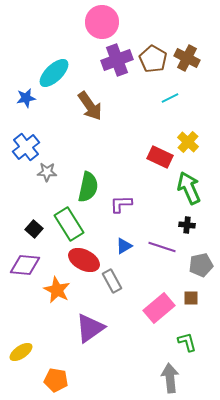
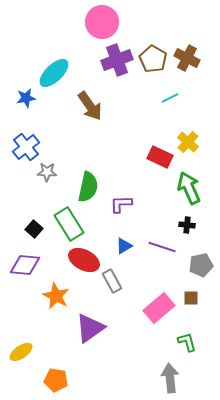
orange star: moved 1 px left, 6 px down
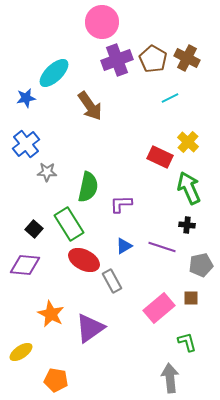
blue cross: moved 3 px up
orange star: moved 5 px left, 18 px down
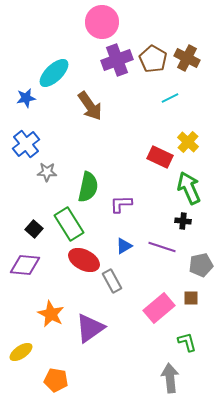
black cross: moved 4 px left, 4 px up
